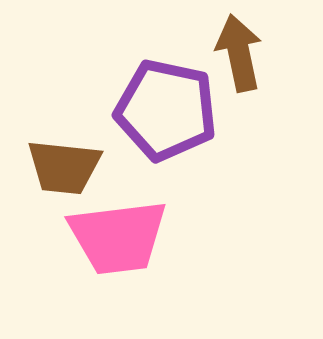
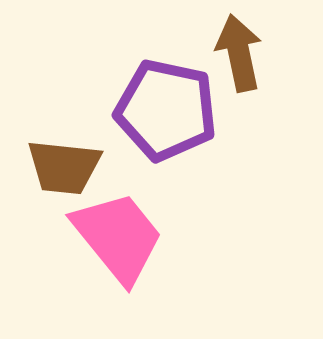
pink trapezoid: rotated 122 degrees counterclockwise
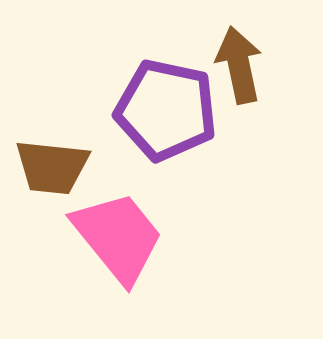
brown arrow: moved 12 px down
brown trapezoid: moved 12 px left
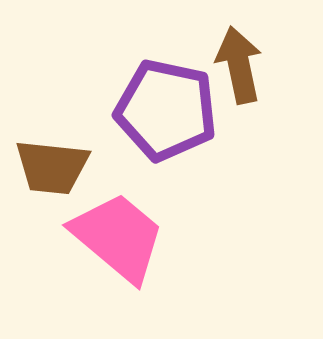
pink trapezoid: rotated 11 degrees counterclockwise
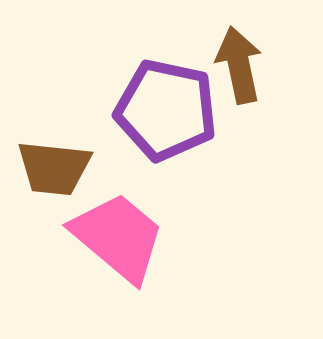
brown trapezoid: moved 2 px right, 1 px down
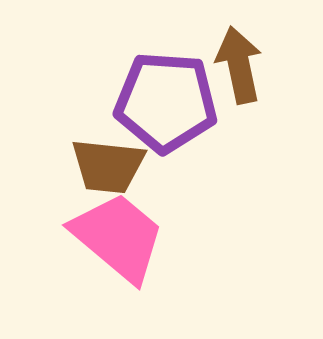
purple pentagon: moved 8 px up; rotated 8 degrees counterclockwise
brown trapezoid: moved 54 px right, 2 px up
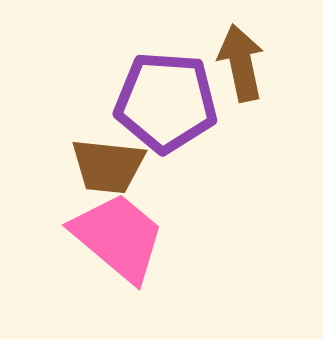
brown arrow: moved 2 px right, 2 px up
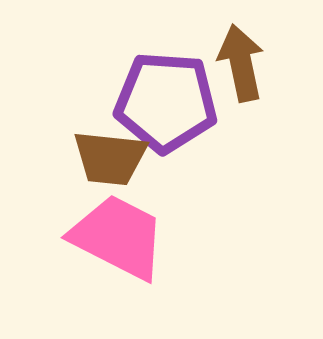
brown trapezoid: moved 2 px right, 8 px up
pink trapezoid: rotated 13 degrees counterclockwise
